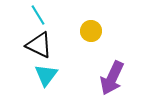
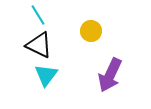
purple arrow: moved 2 px left, 3 px up
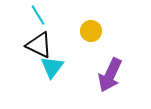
cyan triangle: moved 6 px right, 8 px up
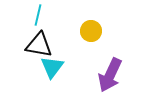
cyan line: rotated 45 degrees clockwise
black triangle: rotated 16 degrees counterclockwise
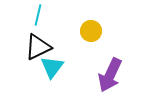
black triangle: moved 1 px left, 2 px down; rotated 36 degrees counterclockwise
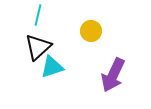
black triangle: rotated 16 degrees counterclockwise
cyan triangle: rotated 35 degrees clockwise
purple arrow: moved 3 px right
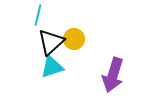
yellow circle: moved 17 px left, 8 px down
black triangle: moved 13 px right, 5 px up
purple arrow: rotated 8 degrees counterclockwise
